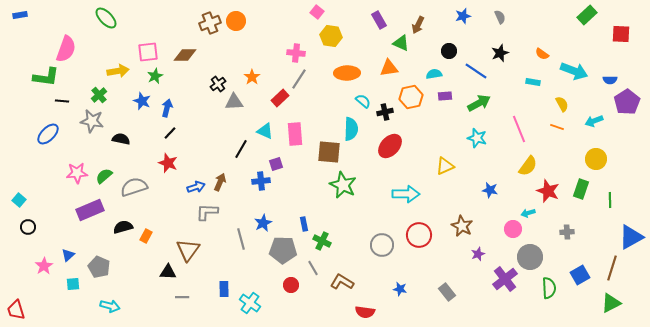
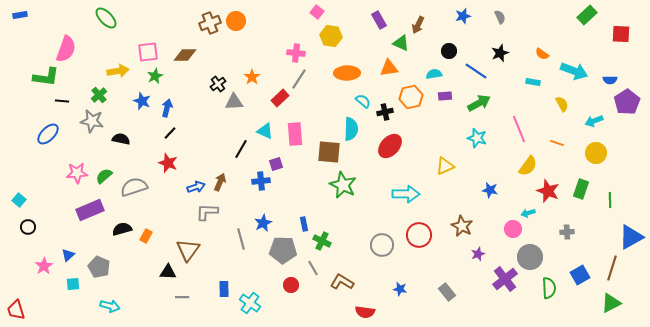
orange line at (557, 127): moved 16 px down
yellow circle at (596, 159): moved 6 px up
black semicircle at (123, 227): moved 1 px left, 2 px down
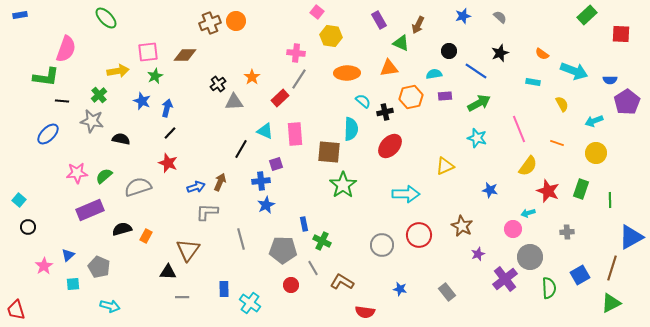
gray semicircle at (500, 17): rotated 24 degrees counterclockwise
green star at (343, 185): rotated 12 degrees clockwise
gray semicircle at (134, 187): moved 4 px right
blue star at (263, 223): moved 3 px right, 18 px up
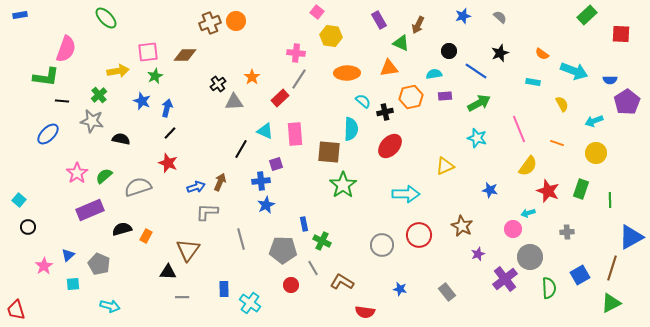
pink star at (77, 173): rotated 30 degrees counterclockwise
gray pentagon at (99, 267): moved 3 px up
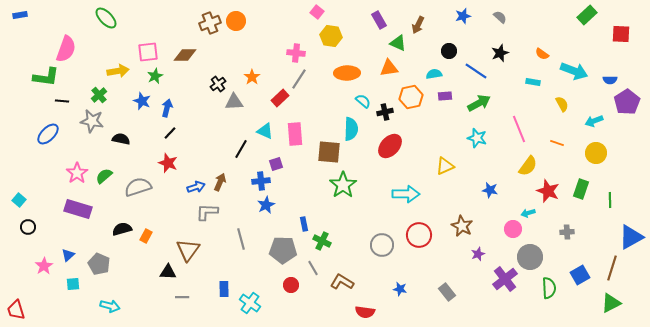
green triangle at (401, 43): moved 3 px left
purple rectangle at (90, 210): moved 12 px left, 1 px up; rotated 40 degrees clockwise
